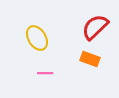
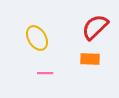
orange rectangle: rotated 18 degrees counterclockwise
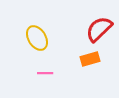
red semicircle: moved 4 px right, 2 px down
orange rectangle: rotated 18 degrees counterclockwise
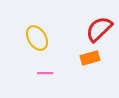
orange rectangle: moved 1 px up
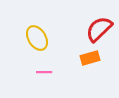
pink line: moved 1 px left, 1 px up
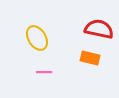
red semicircle: rotated 56 degrees clockwise
orange rectangle: rotated 30 degrees clockwise
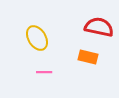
red semicircle: moved 2 px up
orange rectangle: moved 2 px left, 1 px up
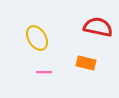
red semicircle: moved 1 px left
orange rectangle: moved 2 px left, 6 px down
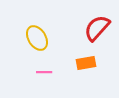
red semicircle: moved 1 px left, 1 px down; rotated 60 degrees counterclockwise
orange rectangle: rotated 24 degrees counterclockwise
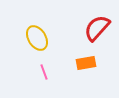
pink line: rotated 70 degrees clockwise
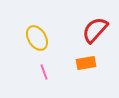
red semicircle: moved 2 px left, 2 px down
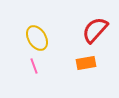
pink line: moved 10 px left, 6 px up
